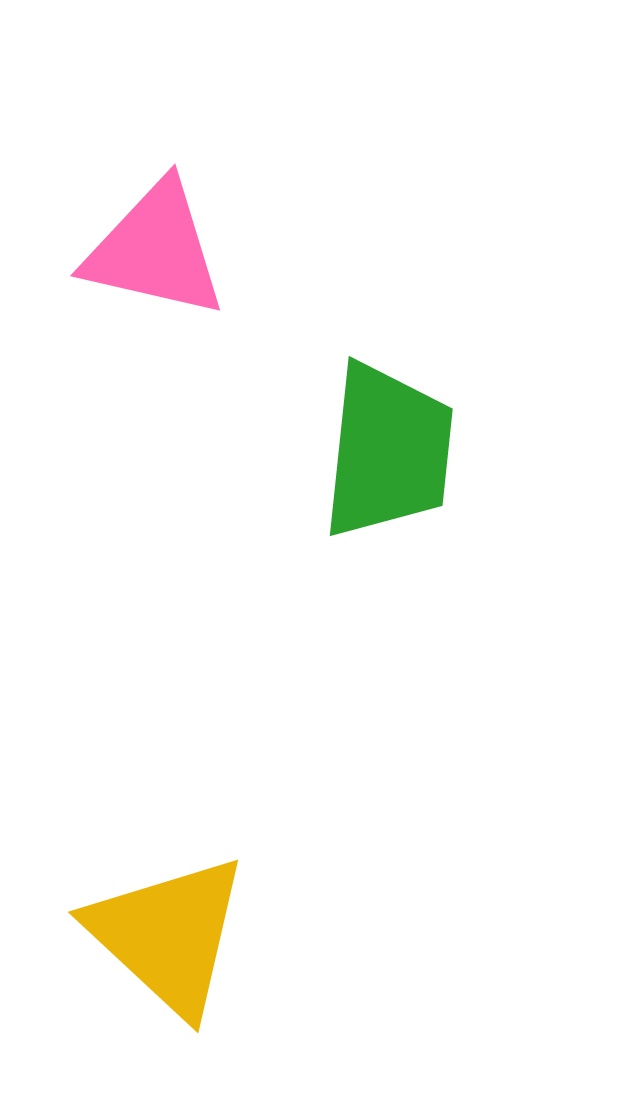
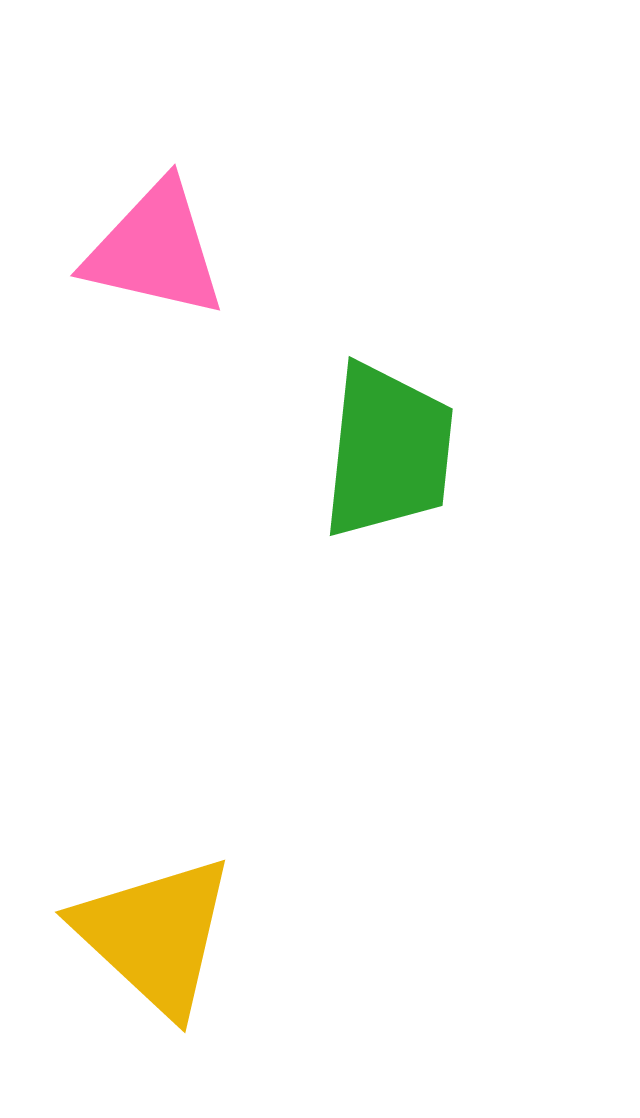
yellow triangle: moved 13 px left
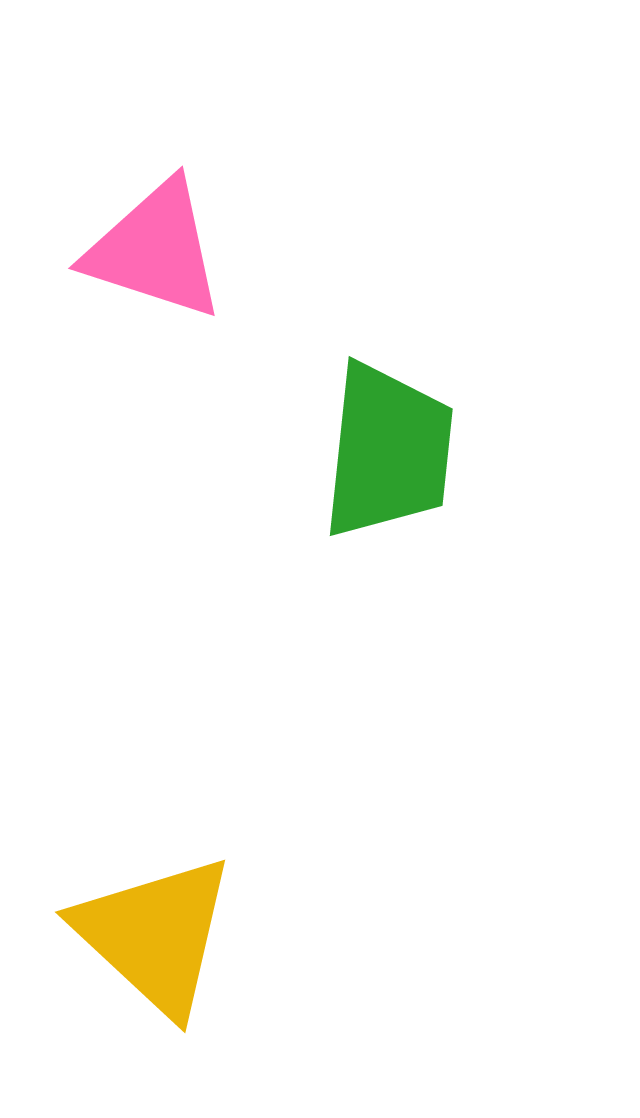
pink triangle: rotated 5 degrees clockwise
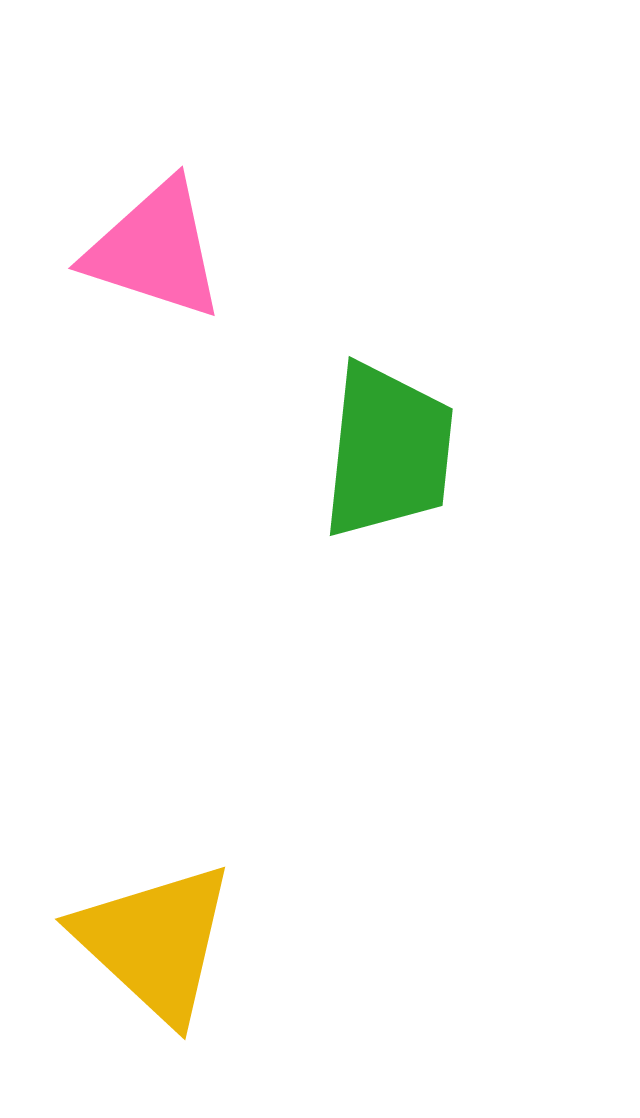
yellow triangle: moved 7 px down
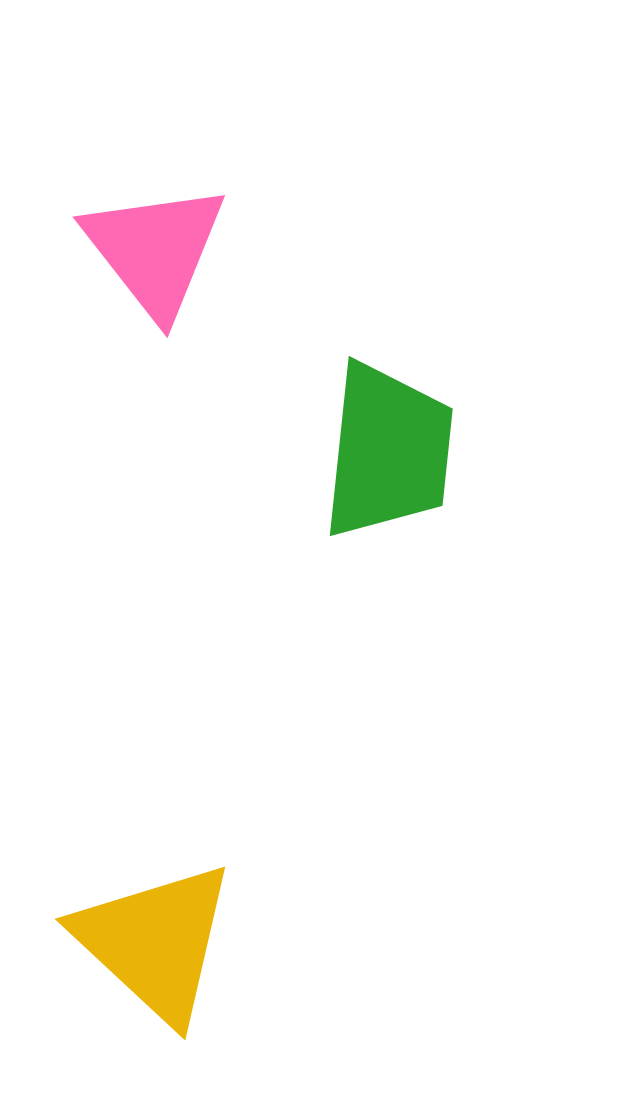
pink triangle: rotated 34 degrees clockwise
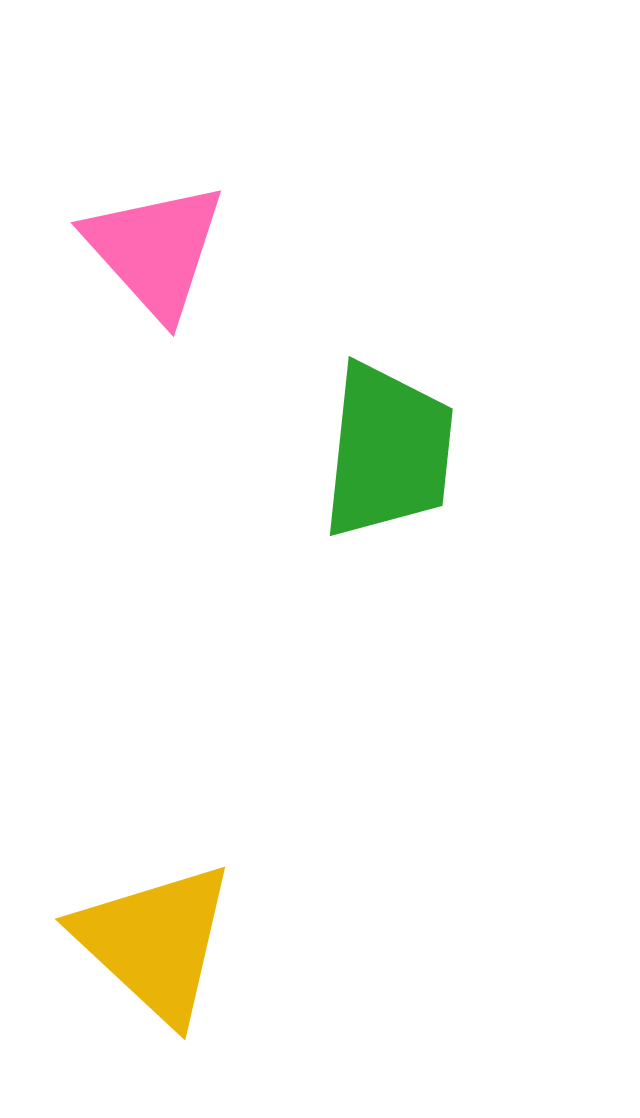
pink triangle: rotated 4 degrees counterclockwise
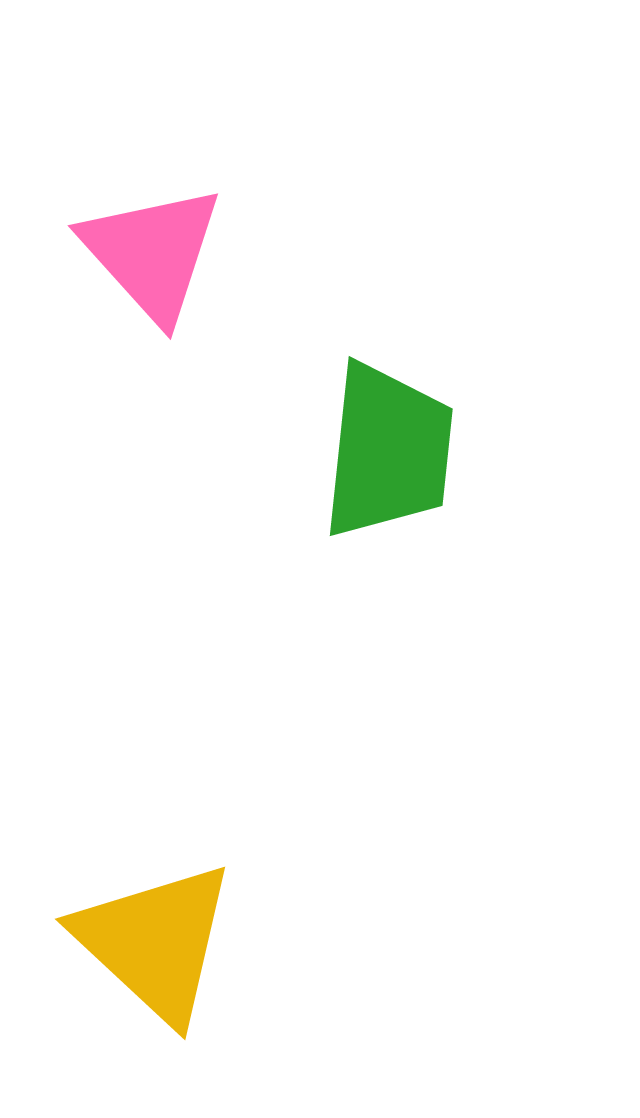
pink triangle: moved 3 px left, 3 px down
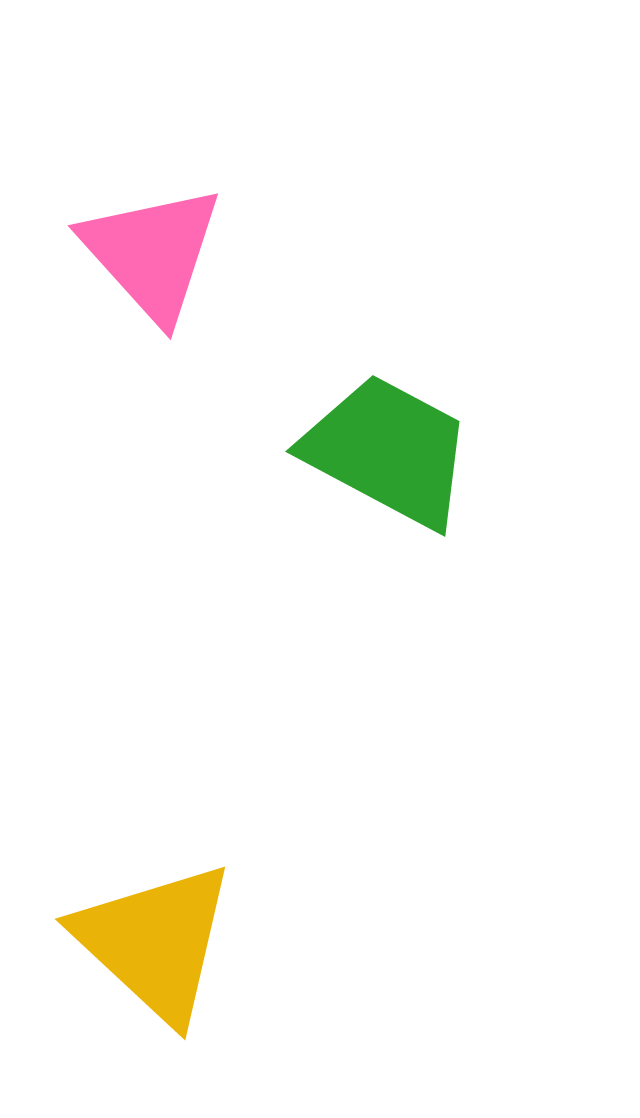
green trapezoid: rotated 68 degrees counterclockwise
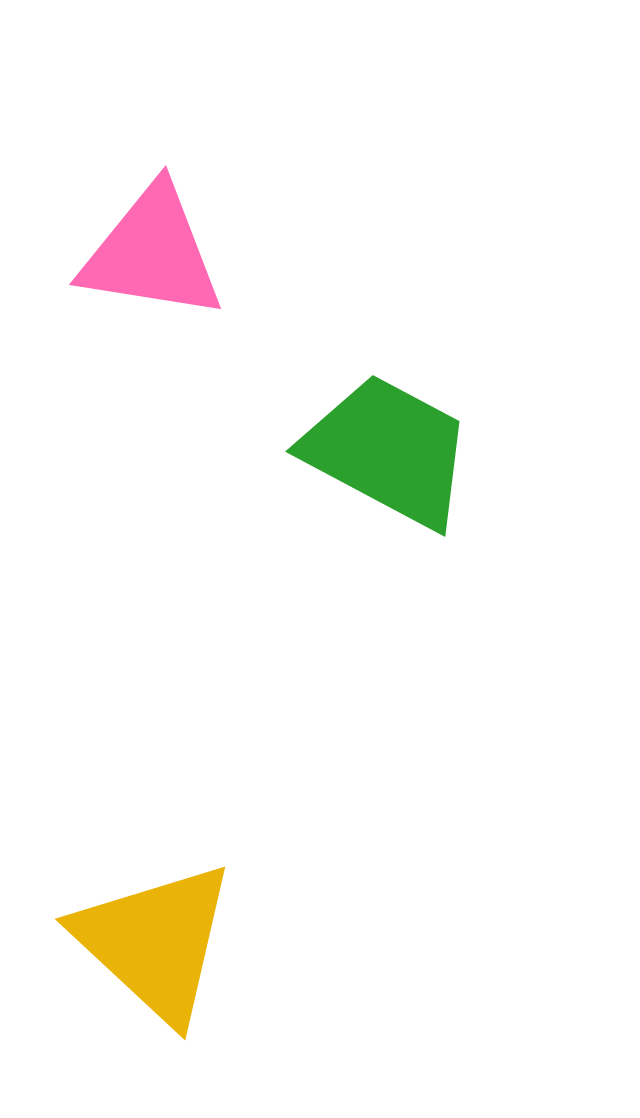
pink triangle: rotated 39 degrees counterclockwise
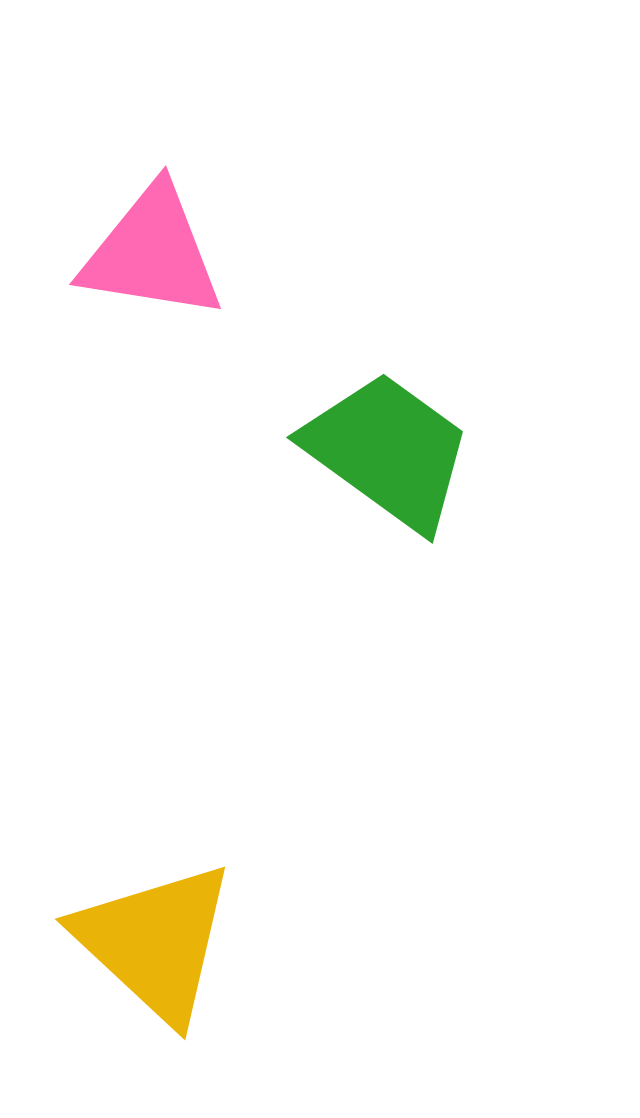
green trapezoid: rotated 8 degrees clockwise
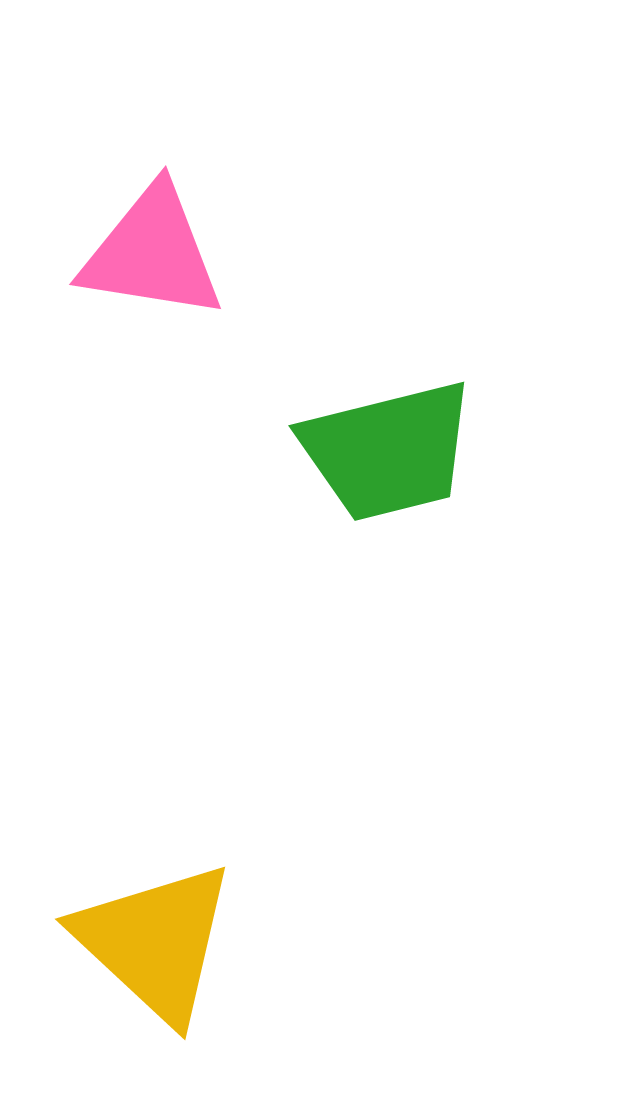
green trapezoid: rotated 130 degrees clockwise
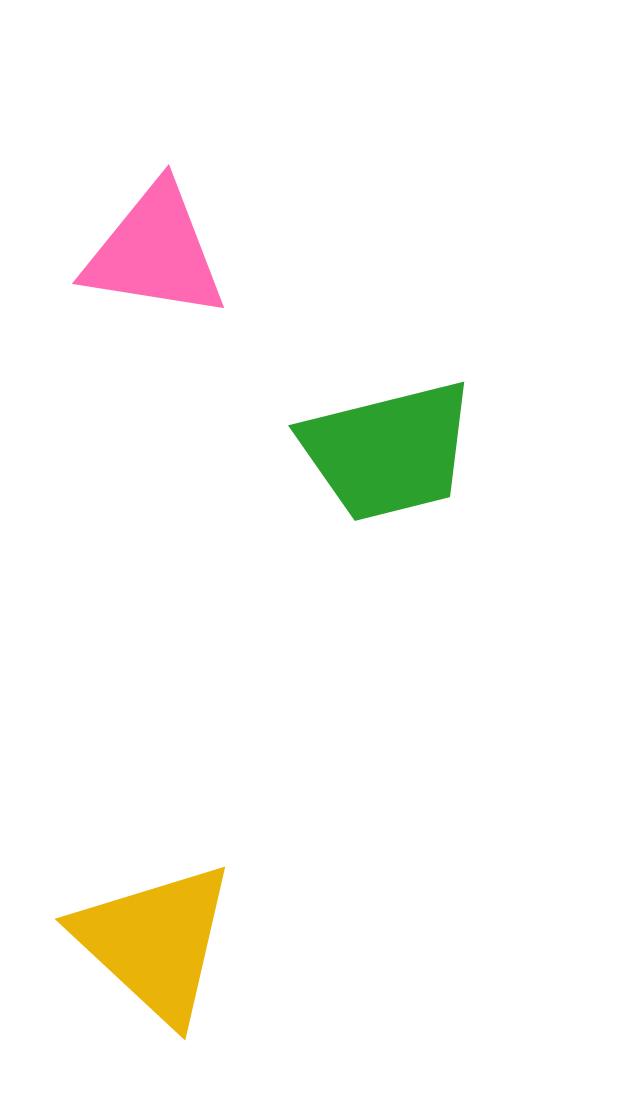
pink triangle: moved 3 px right, 1 px up
